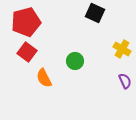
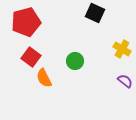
red square: moved 4 px right, 5 px down
purple semicircle: rotated 28 degrees counterclockwise
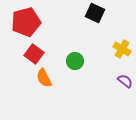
red square: moved 3 px right, 3 px up
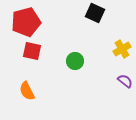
yellow cross: rotated 30 degrees clockwise
red square: moved 2 px left, 3 px up; rotated 24 degrees counterclockwise
orange semicircle: moved 17 px left, 13 px down
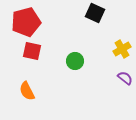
purple semicircle: moved 3 px up
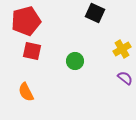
red pentagon: moved 1 px up
orange semicircle: moved 1 px left, 1 px down
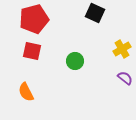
red pentagon: moved 8 px right, 2 px up
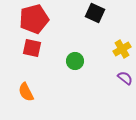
red square: moved 3 px up
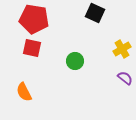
red pentagon: rotated 24 degrees clockwise
orange semicircle: moved 2 px left
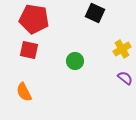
red square: moved 3 px left, 2 px down
